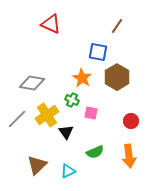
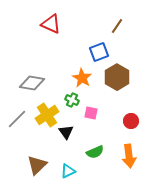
blue square: moved 1 px right; rotated 30 degrees counterclockwise
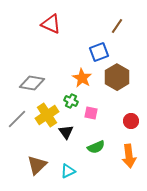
green cross: moved 1 px left, 1 px down
green semicircle: moved 1 px right, 5 px up
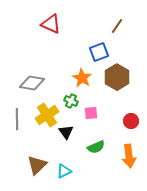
pink square: rotated 16 degrees counterclockwise
gray line: rotated 45 degrees counterclockwise
cyan triangle: moved 4 px left
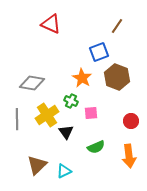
brown hexagon: rotated 10 degrees counterclockwise
